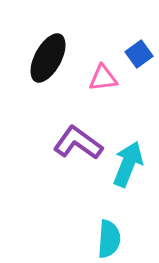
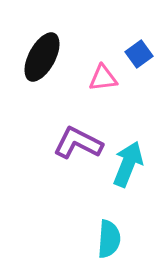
black ellipse: moved 6 px left, 1 px up
purple L-shape: rotated 9 degrees counterclockwise
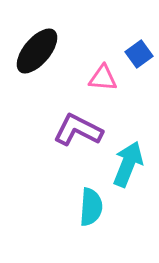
black ellipse: moved 5 px left, 6 px up; rotated 12 degrees clockwise
pink triangle: rotated 12 degrees clockwise
purple L-shape: moved 13 px up
cyan semicircle: moved 18 px left, 32 px up
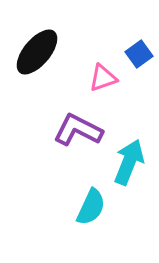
black ellipse: moved 1 px down
pink triangle: rotated 24 degrees counterclockwise
cyan arrow: moved 1 px right, 2 px up
cyan semicircle: rotated 21 degrees clockwise
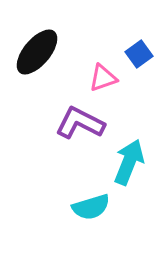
purple L-shape: moved 2 px right, 7 px up
cyan semicircle: rotated 48 degrees clockwise
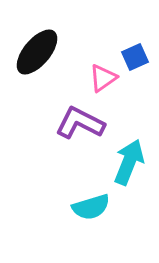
blue square: moved 4 px left, 3 px down; rotated 12 degrees clockwise
pink triangle: rotated 16 degrees counterclockwise
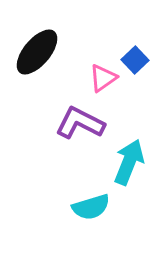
blue square: moved 3 px down; rotated 20 degrees counterclockwise
